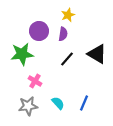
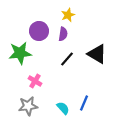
green star: moved 2 px left, 1 px up
cyan semicircle: moved 5 px right, 5 px down
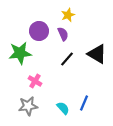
purple semicircle: rotated 32 degrees counterclockwise
